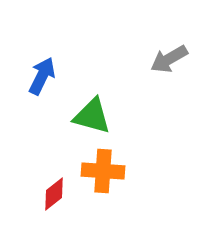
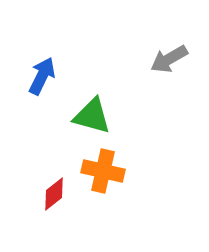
orange cross: rotated 9 degrees clockwise
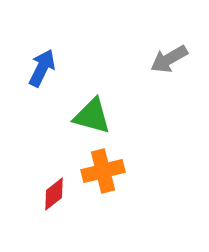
blue arrow: moved 8 px up
orange cross: rotated 27 degrees counterclockwise
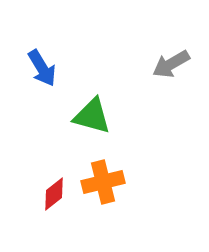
gray arrow: moved 2 px right, 5 px down
blue arrow: rotated 123 degrees clockwise
orange cross: moved 11 px down
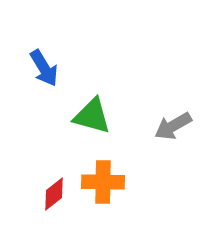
gray arrow: moved 2 px right, 62 px down
blue arrow: moved 2 px right
orange cross: rotated 15 degrees clockwise
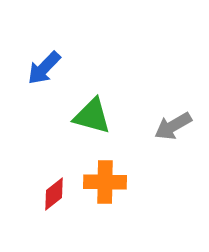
blue arrow: rotated 75 degrees clockwise
orange cross: moved 2 px right
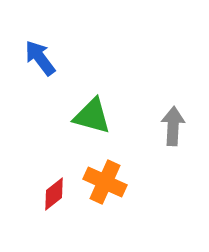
blue arrow: moved 4 px left, 10 px up; rotated 99 degrees clockwise
gray arrow: rotated 123 degrees clockwise
orange cross: rotated 24 degrees clockwise
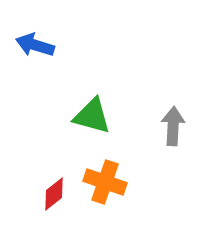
blue arrow: moved 5 px left, 13 px up; rotated 36 degrees counterclockwise
orange cross: rotated 6 degrees counterclockwise
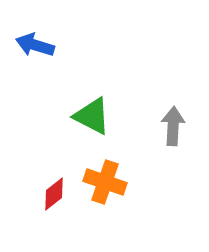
green triangle: rotated 12 degrees clockwise
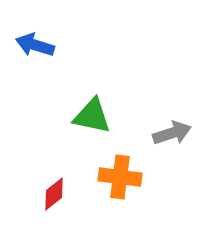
green triangle: rotated 15 degrees counterclockwise
gray arrow: moved 1 px left, 7 px down; rotated 69 degrees clockwise
orange cross: moved 15 px right, 5 px up; rotated 12 degrees counterclockwise
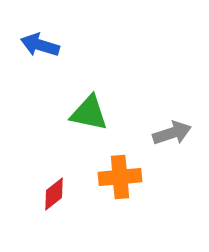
blue arrow: moved 5 px right
green triangle: moved 3 px left, 3 px up
orange cross: rotated 12 degrees counterclockwise
